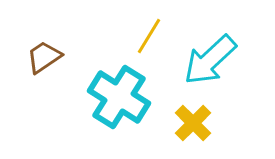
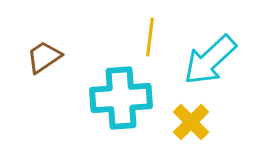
yellow line: moved 1 px right, 1 px down; rotated 24 degrees counterclockwise
cyan cross: moved 2 px right, 1 px down; rotated 36 degrees counterclockwise
yellow cross: moved 2 px left, 1 px up
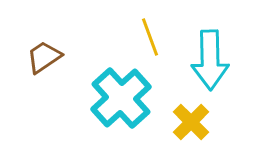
yellow line: rotated 27 degrees counterclockwise
cyan arrow: rotated 48 degrees counterclockwise
cyan cross: rotated 38 degrees counterclockwise
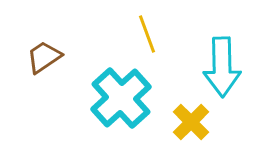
yellow line: moved 3 px left, 3 px up
cyan arrow: moved 12 px right, 7 px down
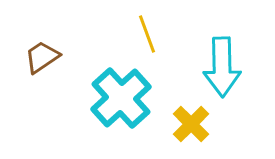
brown trapezoid: moved 2 px left
yellow cross: moved 2 px down
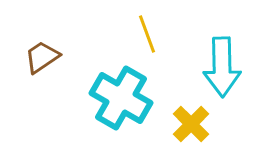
cyan cross: rotated 18 degrees counterclockwise
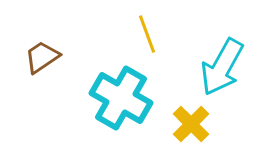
cyan arrow: rotated 30 degrees clockwise
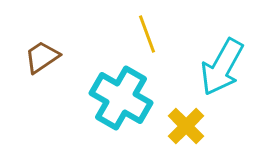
yellow cross: moved 5 px left, 2 px down
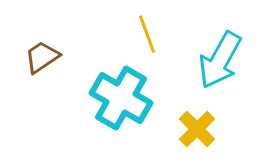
cyan arrow: moved 2 px left, 7 px up
yellow cross: moved 11 px right, 3 px down
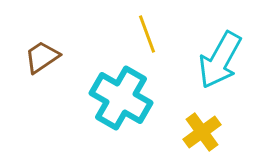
yellow cross: moved 5 px right, 3 px down; rotated 9 degrees clockwise
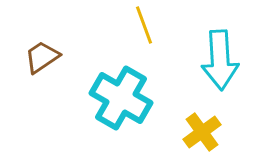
yellow line: moved 3 px left, 9 px up
cyan arrow: rotated 32 degrees counterclockwise
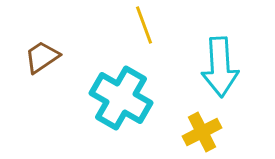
cyan arrow: moved 7 px down
yellow cross: rotated 9 degrees clockwise
